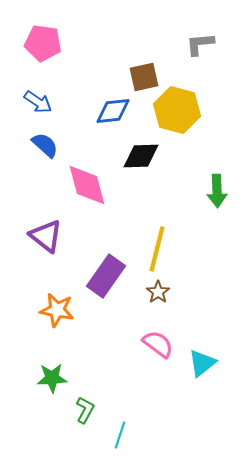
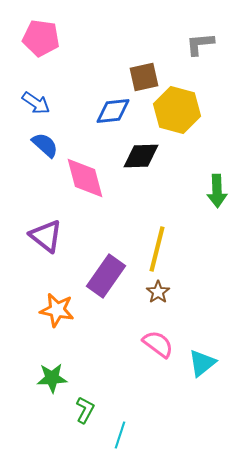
pink pentagon: moved 2 px left, 5 px up
blue arrow: moved 2 px left, 1 px down
pink diamond: moved 2 px left, 7 px up
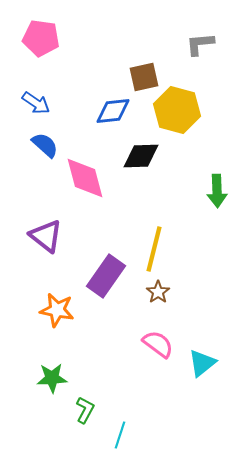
yellow line: moved 3 px left
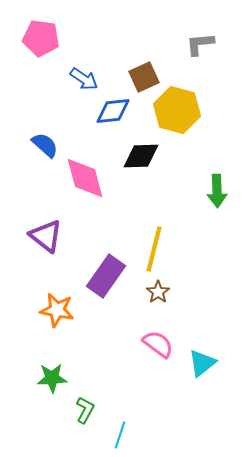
brown square: rotated 12 degrees counterclockwise
blue arrow: moved 48 px right, 24 px up
